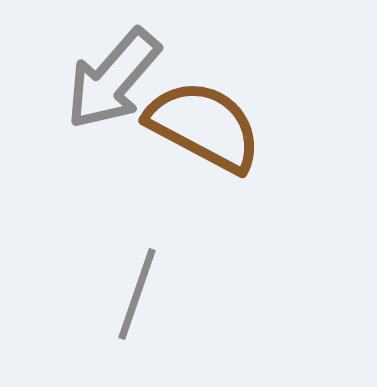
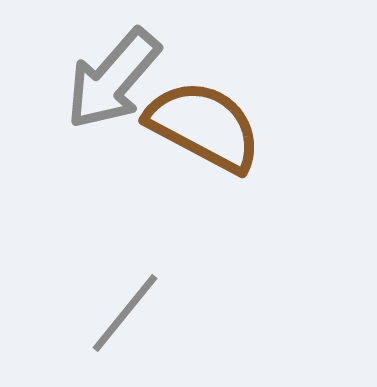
gray line: moved 12 px left, 19 px down; rotated 20 degrees clockwise
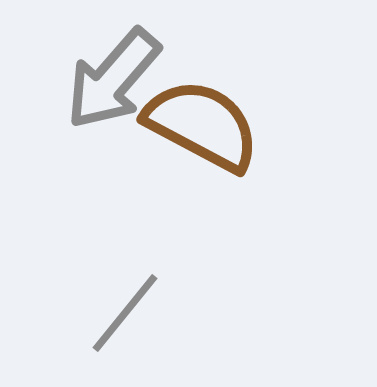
brown semicircle: moved 2 px left, 1 px up
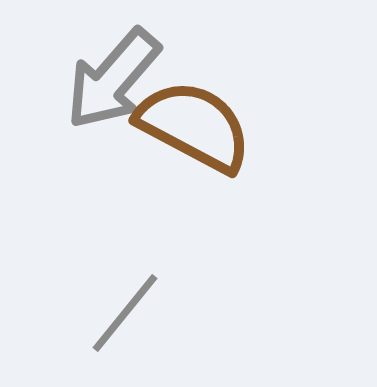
brown semicircle: moved 8 px left, 1 px down
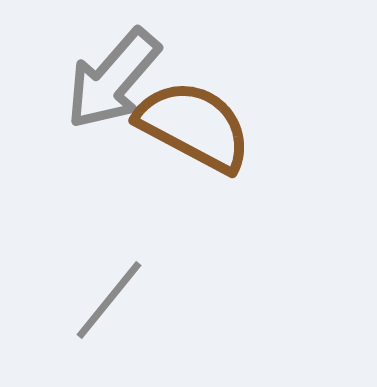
gray line: moved 16 px left, 13 px up
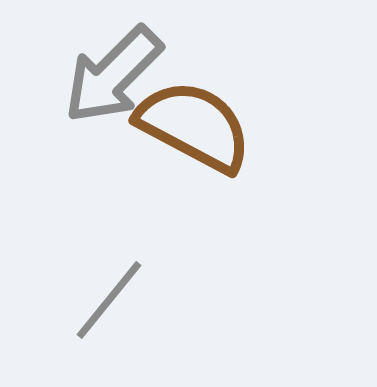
gray arrow: moved 4 px up; rotated 4 degrees clockwise
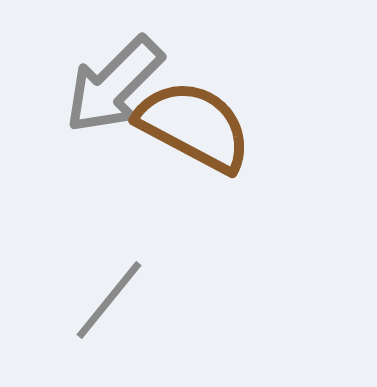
gray arrow: moved 1 px right, 10 px down
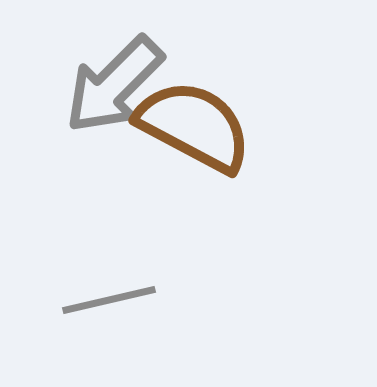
gray line: rotated 38 degrees clockwise
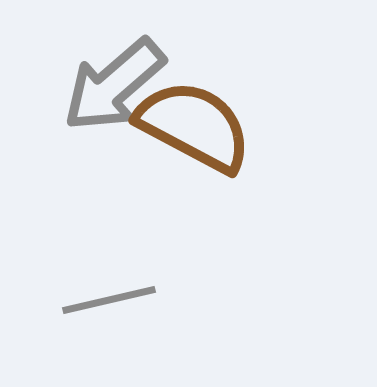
gray arrow: rotated 4 degrees clockwise
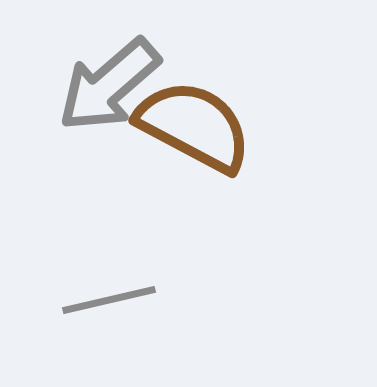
gray arrow: moved 5 px left
